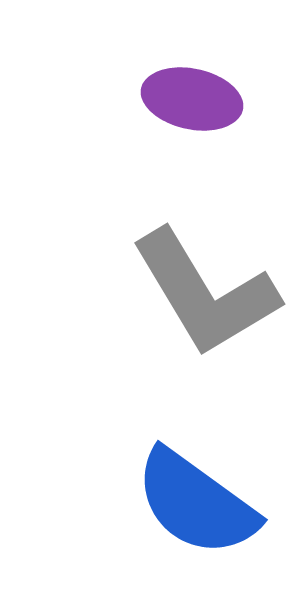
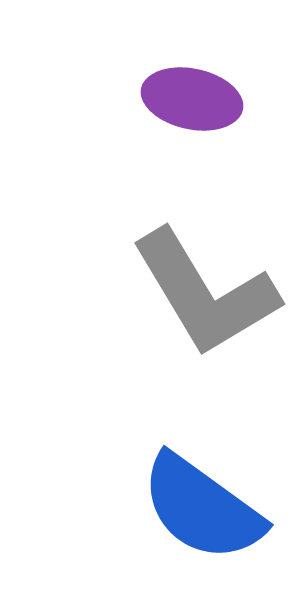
blue semicircle: moved 6 px right, 5 px down
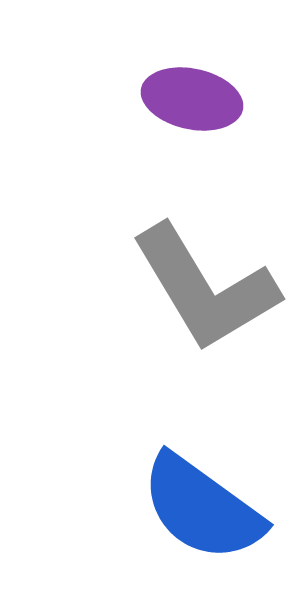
gray L-shape: moved 5 px up
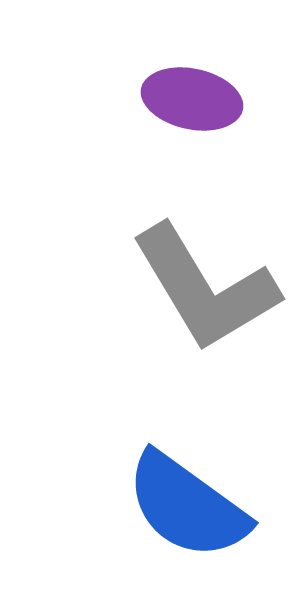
blue semicircle: moved 15 px left, 2 px up
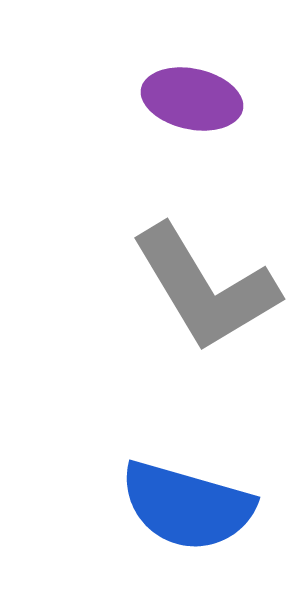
blue semicircle: rotated 20 degrees counterclockwise
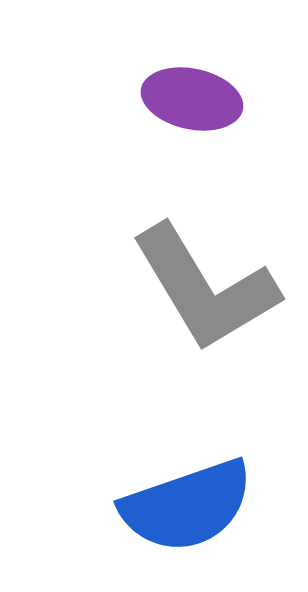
blue semicircle: rotated 35 degrees counterclockwise
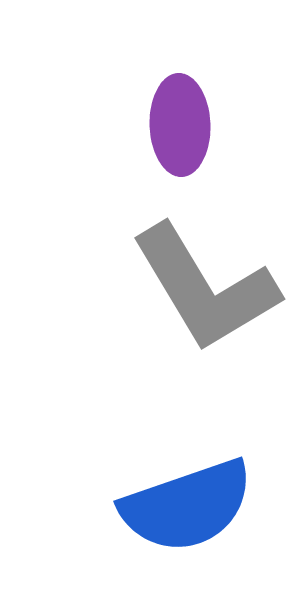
purple ellipse: moved 12 px left, 26 px down; rotated 76 degrees clockwise
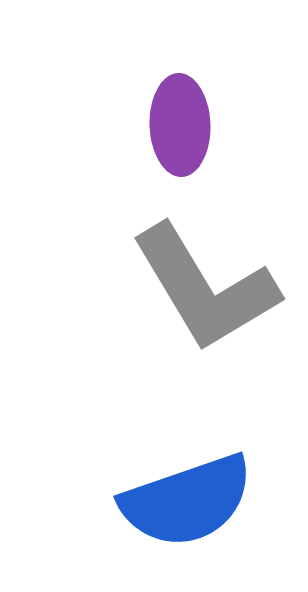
blue semicircle: moved 5 px up
